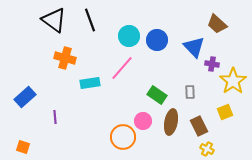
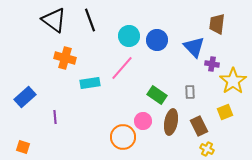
brown trapezoid: rotated 55 degrees clockwise
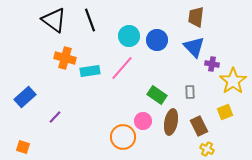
brown trapezoid: moved 21 px left, 7 px up
cyan rectangle: moved 12 px up
purple line: rotated 48 degrees clockwise
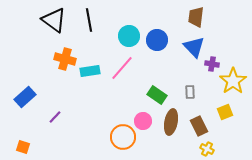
black line: moved 1 px left; rotated 10 degrees clockwise
orange cross: moved 1 px down
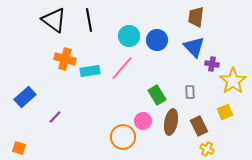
green rectangle: rotated 24 degrees clockwise
orange square: moved 4 px left, 1 px down
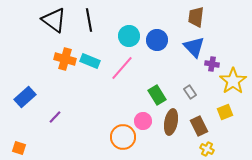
cyan rectangle: moved 10 px up; rotated 30 degrees clockwise
gray rectangle: rotated 32 degrees counterclockwise
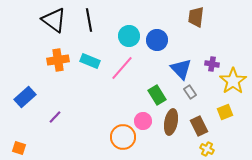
blue triangle: moved 13 px left, 22 px down
orange cross: moved 7 px left, 1 px down; rotated 25 degrees counterclockwise
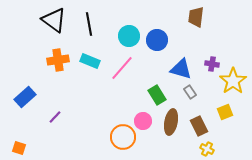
black line: moved 4 px down
blue triangle: rotated 30 degrees counterclockwise
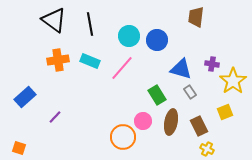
black line: moved 1 px right
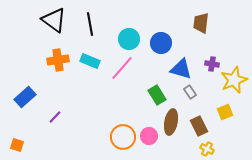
brown trapezoid: moved 5 px right, 6 px down
cyan circle: moved 3 px down
blue circle: moved 4 px right, 3 px down
yellow star: moved 1 px right, 1 px up; rotated 12 degrees clockwise
pink circle: moved 6 px right, 15 px down
orange square: moved 2 px left, 3 px up
